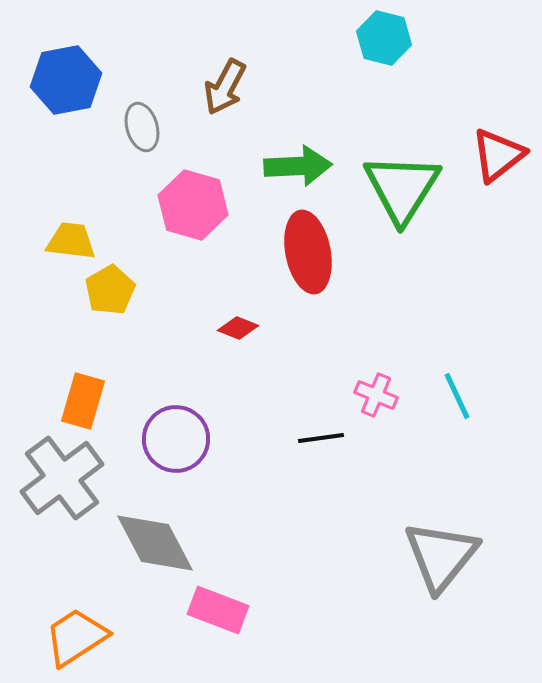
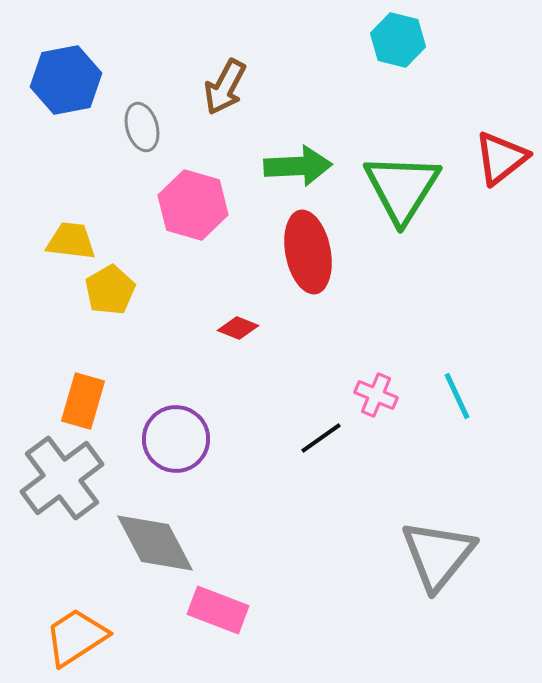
cyan hexagon: moved 14 px right, 2 px down
red triangle: moved 3 px right, 3 px down
black line: rotated 27 degrees counterclockwise
gray triangle: moved 3 px left, 1 px up
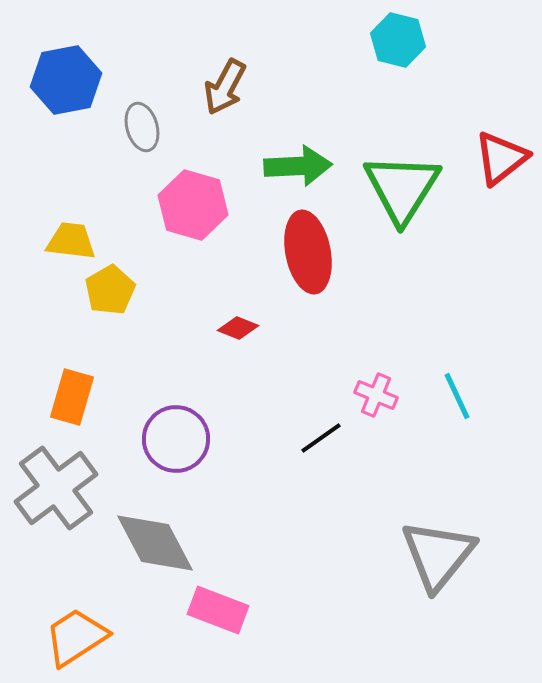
orange rectangle: moved 11 px left, 4 px up
gray cross: moved 6 px left, 10 px down
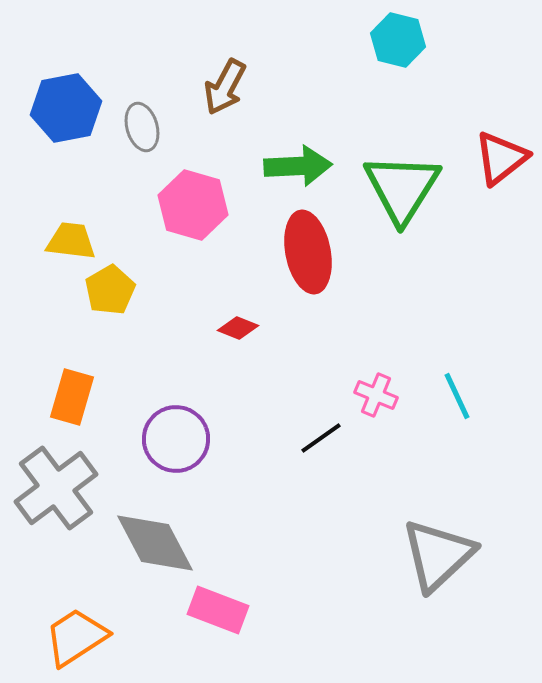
blue hexagon: moved 28 px down
gray triangle: rotated 8 degrees clockwise
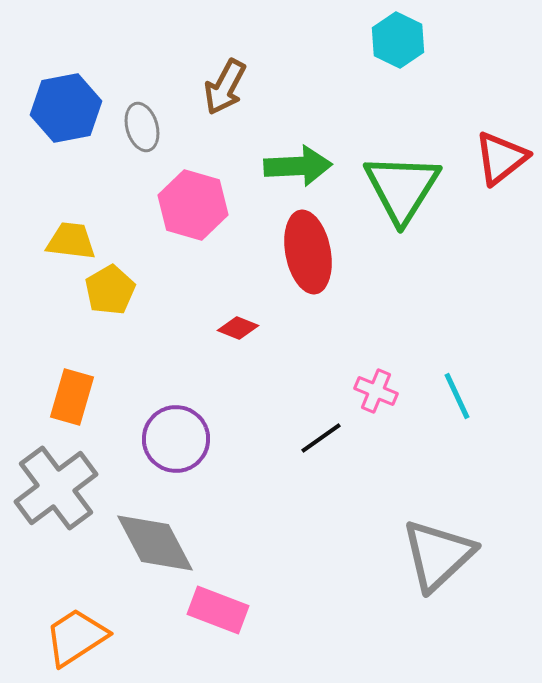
cyan hexagon: rotated 12 degrees clockwise
pink cross: moved 4 px up
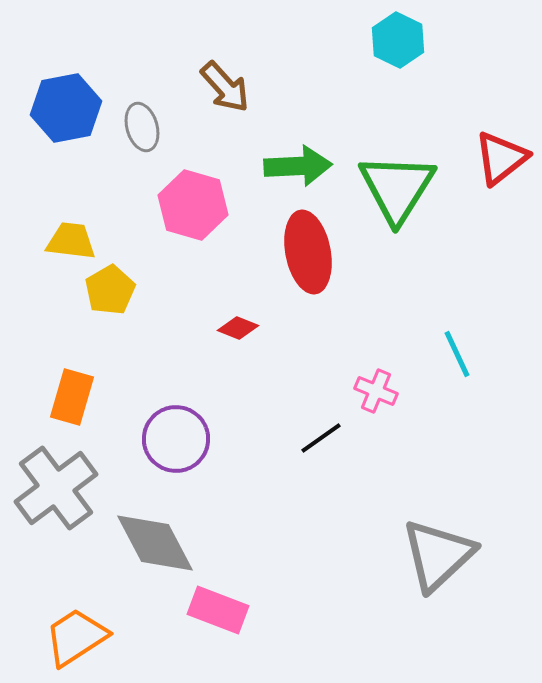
brown arrow: rotated 70 degrees counterclockwise
green triangle: moved 5 px left
cyan line: moved 42 px up
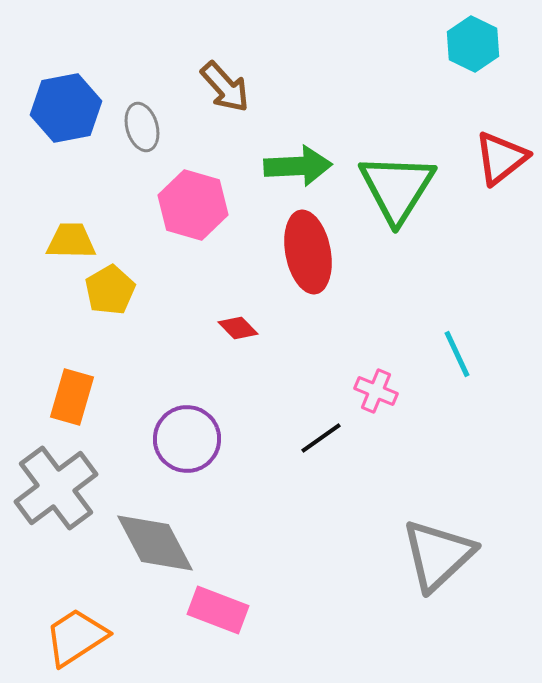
cyan hexagon: moved 75 px right, 4 px down
yellow trapezoid: rotated 6 degrees counterclockwise
red diamond: rotated 24 degrees clockwise
purple circle: moved 11 px right
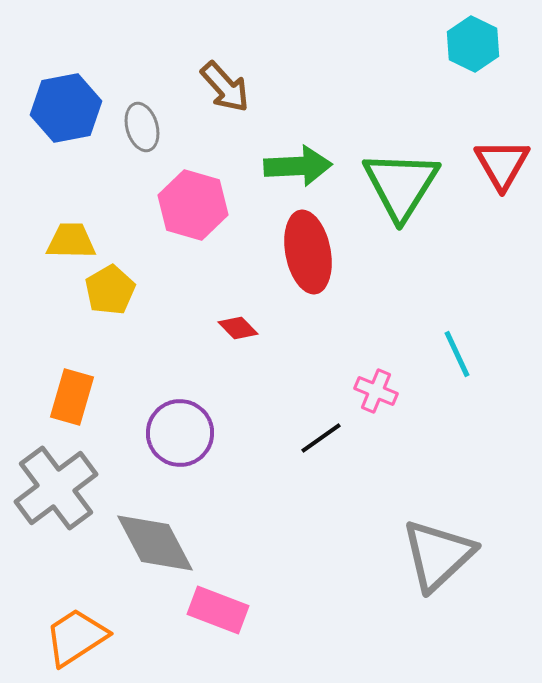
red triangle: moved 1 px right, 6 px down; rotated 22 degrees counterclockwise
green triangle: moved 4 px right, 3 px up
purple circle: moved 7 px left, 6 px up
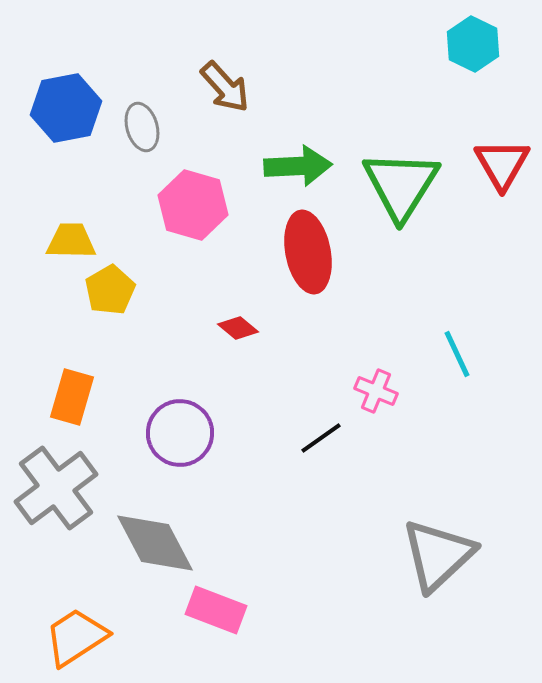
red diamond: rotated 6 degrees counterclockwise
pink rectangle: moved 2 px left
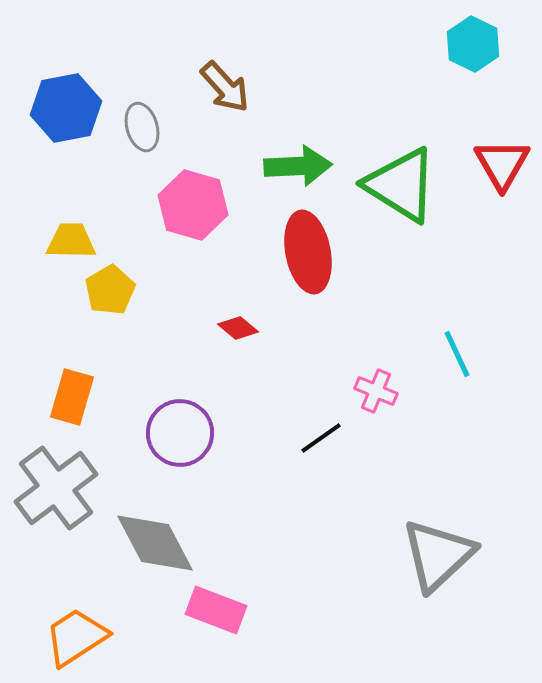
green triangle: rotated 30 degrees counterclockwise
